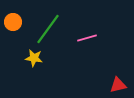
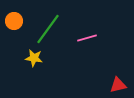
orange circle: moved 1 px right, 1 px up
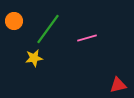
yellow star: rotated 18 degrees counterclockwise
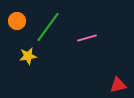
orange circle: moved 3 px right
green line: moved 2 px up
yellow star: moved 6 px left, 2 px up
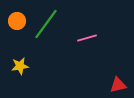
green line: moved 2 px left, 3 px up
yellow star: moved 8 px left, 10 px down
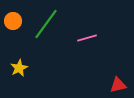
orange circle: moved 4 px left
yellow star: moved 1 px left, 2 px down; rotated 18 degrees counterclockwise
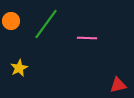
orange circle: moved 2 px left
pink line: rotated 18 degrees clockwise
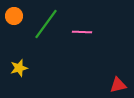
orange circle: moved 3 px right, 5 px up
pink line: moved 5 px left, 6 px up
yellow star: rotated 12 degrees clockwise
